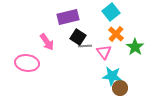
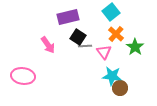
pink arrow: moved 1 px right, 3 px down
pink ellipse: moved 4 px left, 13 px down
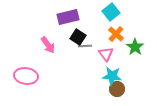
pink triangle: moved 2 px right, 2 px down
pink ellipse: moved 3 px right
brown circle: moved 3 px left, 1 px down
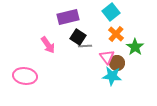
pink triangle: moved 1 px right, 3 px down
pink ellipse: moved 1 px left
brown circle: moved 26 px up
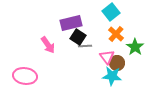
purple rectangle: moved 3 px right, 6 px down
